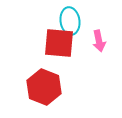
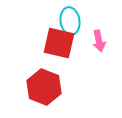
red square: rotated 8 degrees clockwise
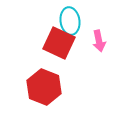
red square: rotated 12 degrees clockwise
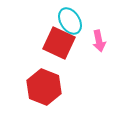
cyan ellipse: rotated 24 degrees counterclockwise
